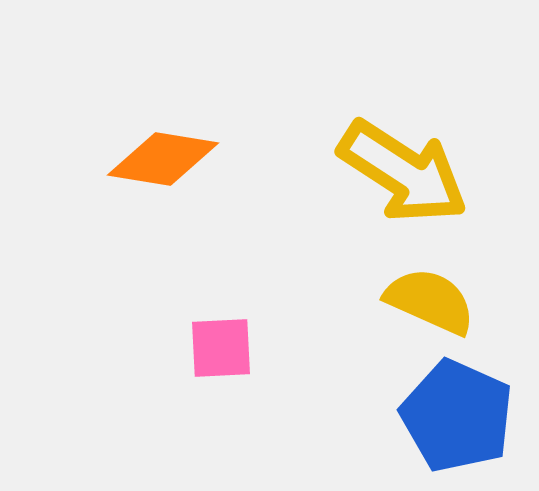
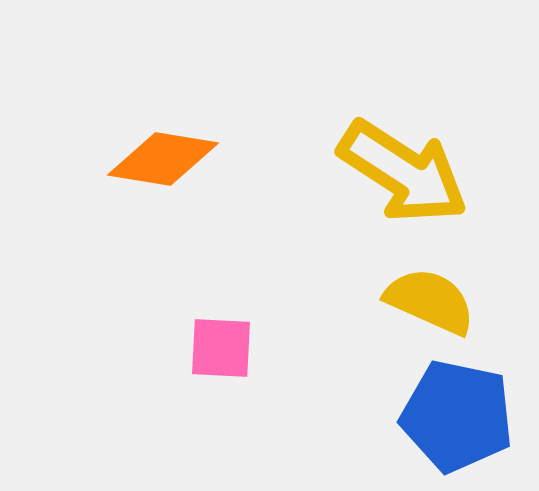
pink square: rotated 6 degrees clockwise
blue pentagon: rotated 12 degrees counterclockwise
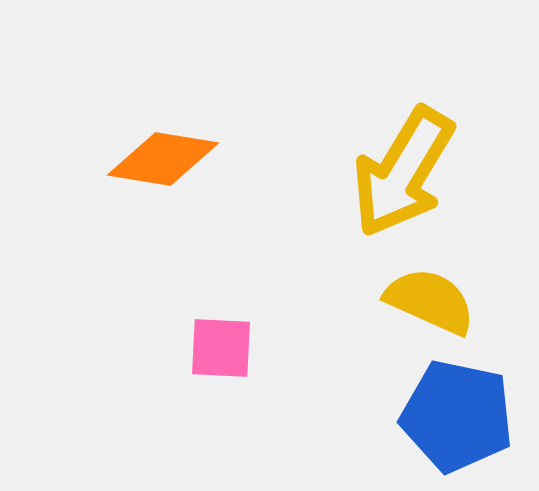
yellow arrow: rotated 88 degrees clockwise
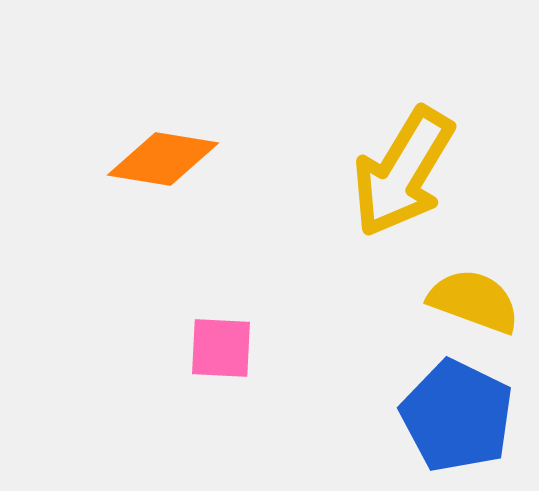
yellow semicircle: moved 44 px right; rotated 4 degrees counterclockwise
blue pentagon: rotated 14 degrees clockwise
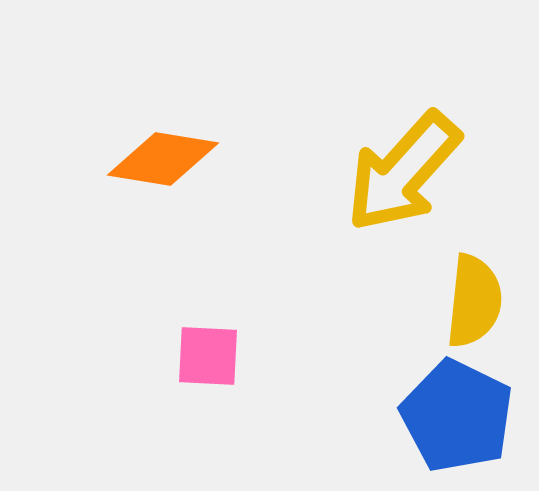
yellow arrow: rotated 11 degrees clockwise
yellow semicircle: rotated 76 degrees clockwise
pink square: moved 13 px left, 8 px down
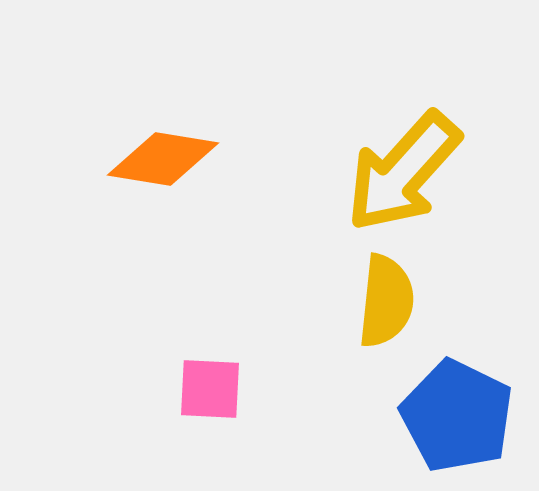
yellow semicircle: moved 88 px left
pink square: moved 2 px right, 33 px down
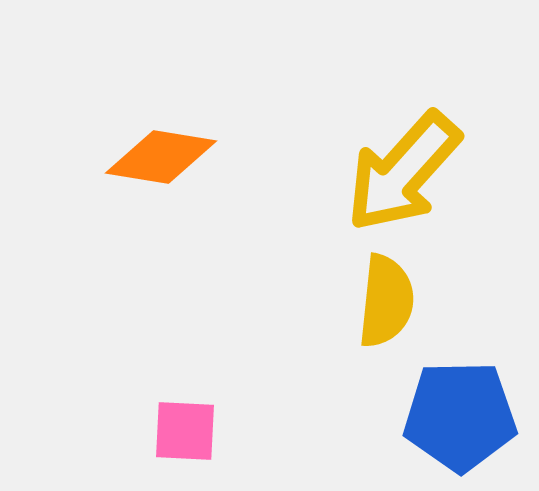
orange diamond: moved 2 px left, 2 px up
pink square: moved 25 px left, 42 px down
blue pentagon: moved 3 px right; rotated 27 degrees counterclockwise
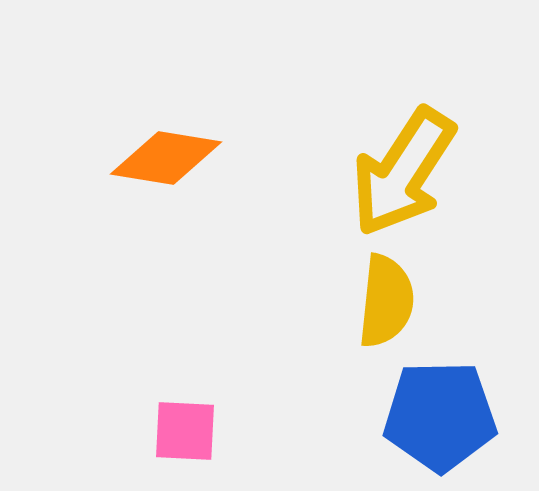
orange diamond: moved 5 px right, 1 px down
yellow arrow: rotated 9 degrees counterclockwise
blue pentagon: moved 20 px left
